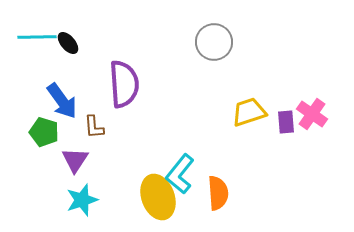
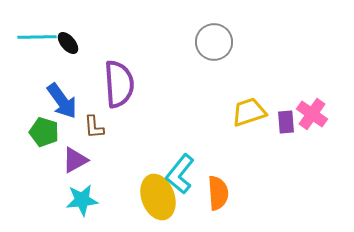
purple semicircle: moved 5 px left
purple triangle: rotated 28 degrees clockwise
cyan star: rotated 12 degrees clockwise
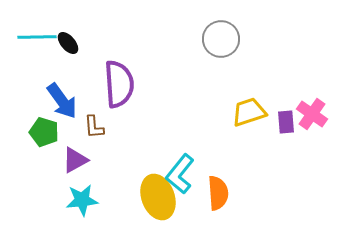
gray circle: moved 7 px right, 3 px up
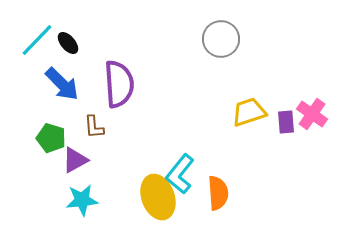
cyan line: moved 3 px down; rotated 45 degrees counterclockwise
blue arrow: moved 17 px up; rotated 9 degrees counterclockwise
green pentagon: moved 7 px right, 6 px down
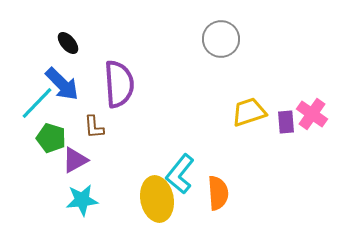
cyan line: moved 63 px down
yellow ellipse: moved 1 px left, 2 px down; rotated 9 degrees clockwise
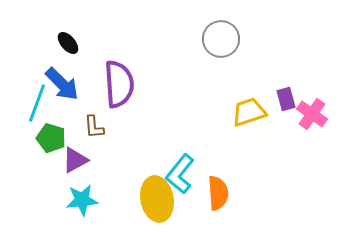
cyan line: rotated 24 degrees counterclockwise
purple rectangle: moved 23 px up; rotated 10 degrees counterclockwise
